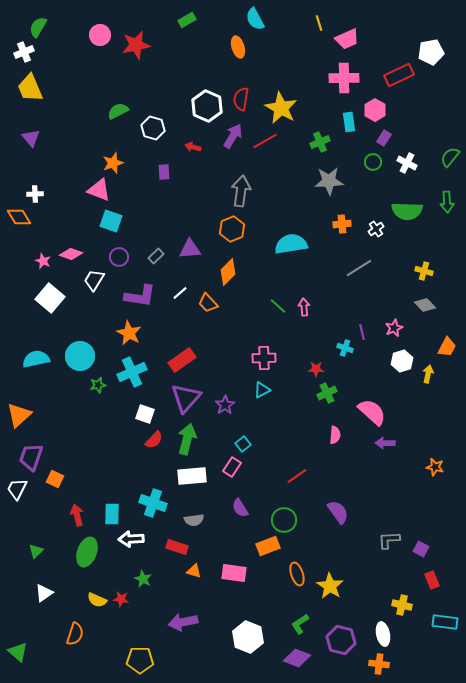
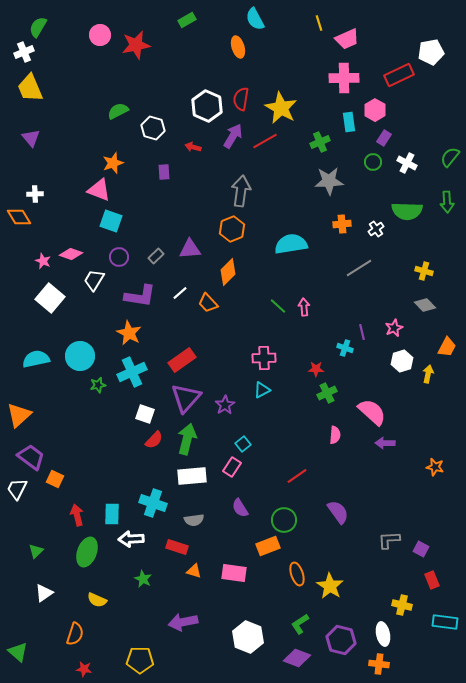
purple trapezoid at (31, 457): rotated 108 degrees clockwise
red star at (121, 599): moved 37 px left, 70 px down
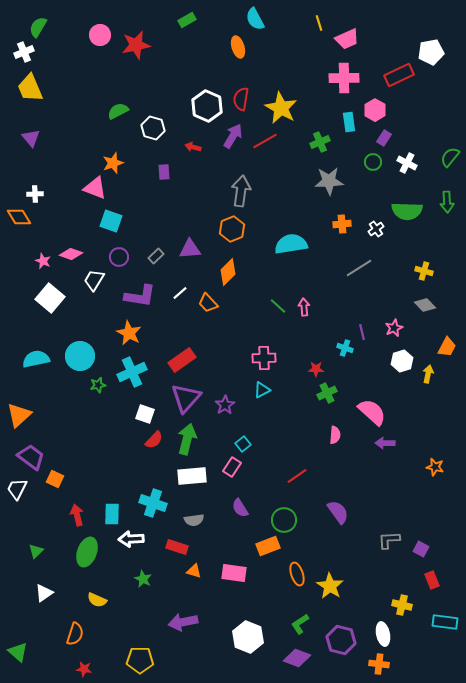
pink triangle at (99, 190): moved 4 px left, 2 px up
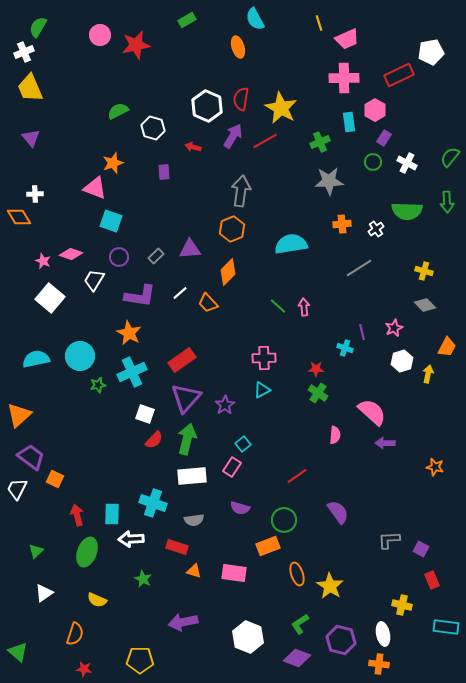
green cross at (327, 393): moved 9 px left; rotated 30 degrees counterclockwise
purple semicircle at (240, 508): rotated 42 degrees counterclockwise
cyan rectangle at (445, 622): moved 1 px right, 5 px down
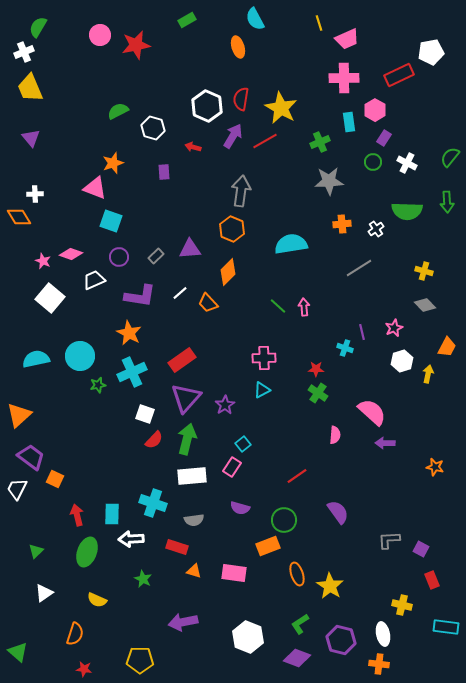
orange hexagon at (232, 229): rotated 15 degrees counterclockwise
white trapezoid at (94, 280): rotated 35 degrees clockwise
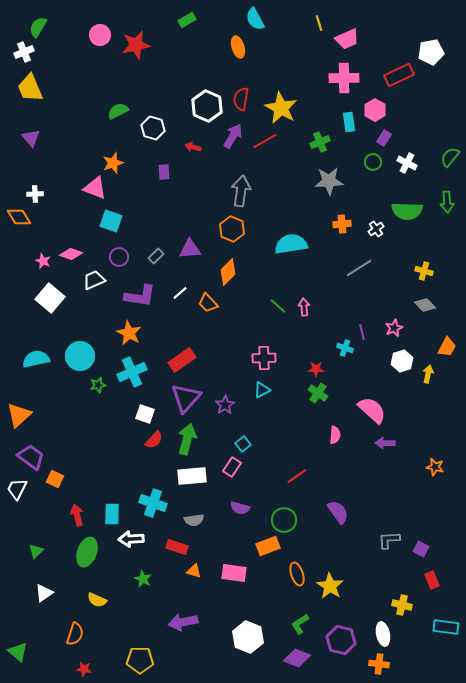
pink semicircle at (372, 412): moved 2 px up
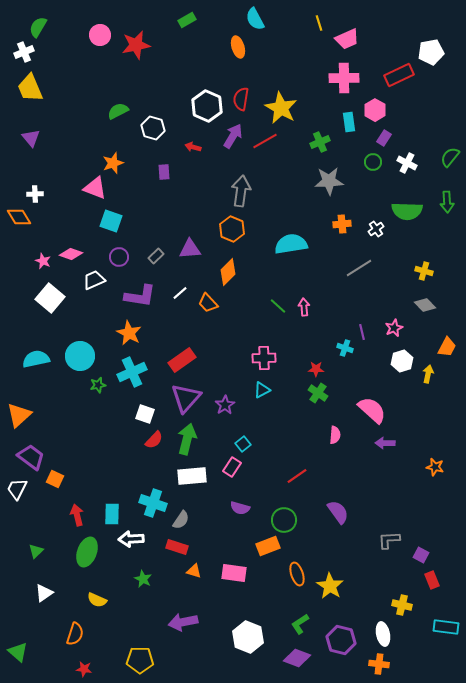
gray semicircle at (194, 520): moved 13 px left; rotated 48 degrees counterclockwise
purple square at (421, 549): moved 6 px down
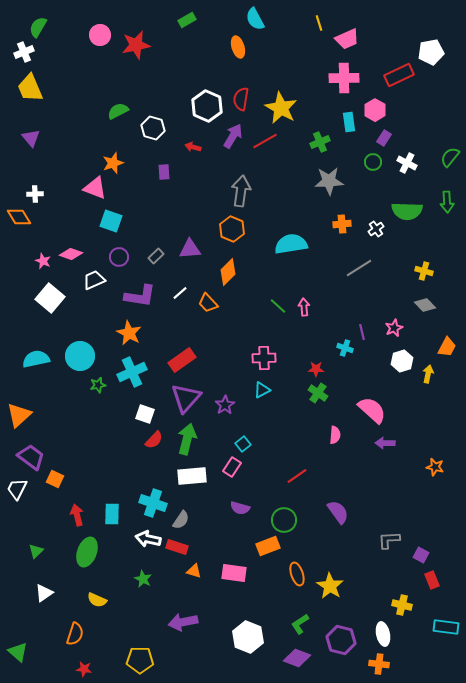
white arrow at (131, 539): moved 17 px right; rotated 15 degrees clockwise
